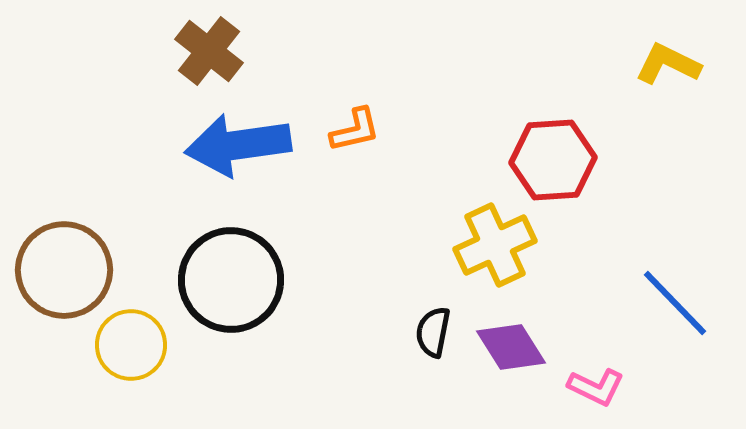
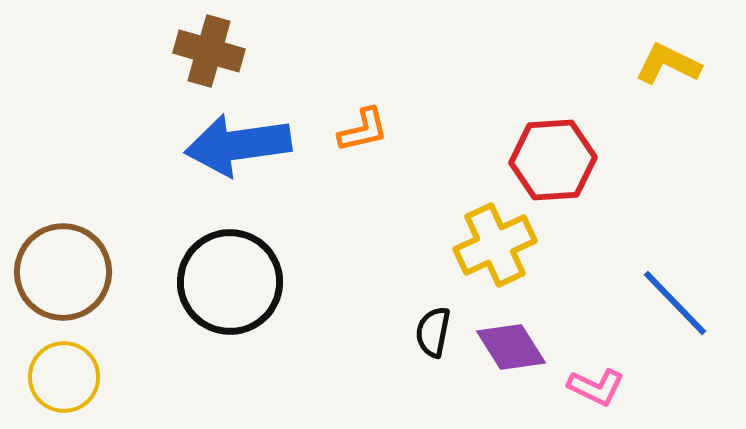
brown cross: rotated 22 degrees counterclockwise
orange L-shape: moved 8 px right
brown circle: moved 1 px left, 2 px down
black circle: moved 1 px left, 2 px down
yellow circle: moved 67 px left, 32 px down
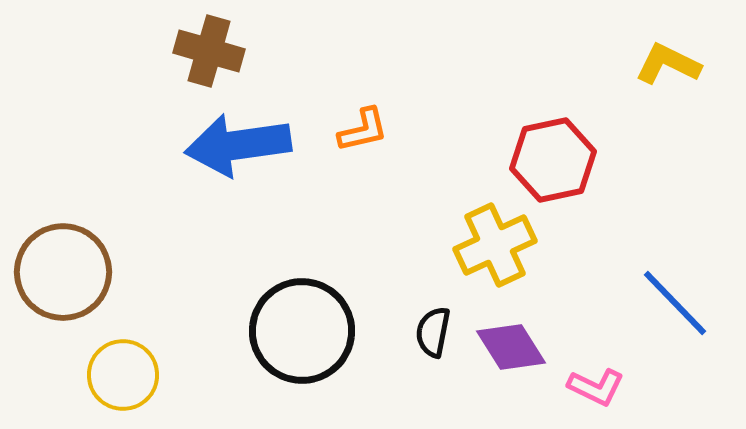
red hexagon: rotated 8 degrees counterclockwise
black circle: moved 72 px right, 49 px down
yellow circle: moved 59 px right, 2 px up
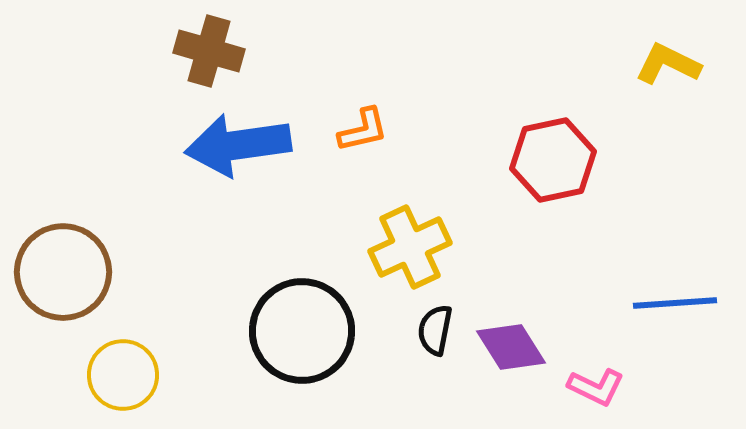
yellow cross: moved 85 px left, 2 px down
blue line: rotated 50 degrees counterclockwise
black semicircle: moved 2 px right, 2 px up
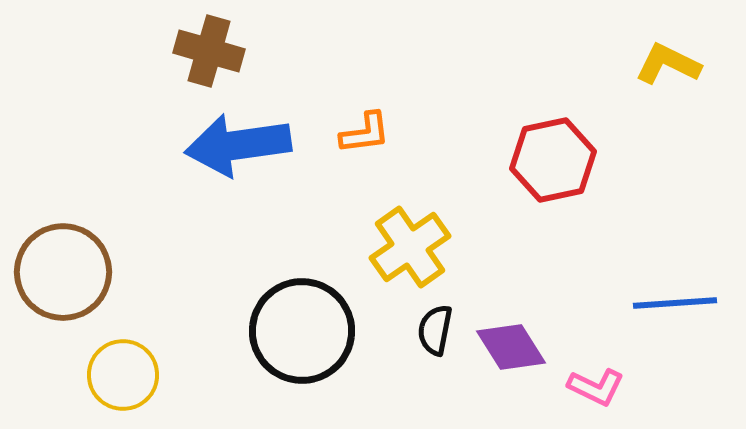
orange L-shape: moved 2 px right, 3 px down; rotated 6 degrees clockwise
yellow cross: rotated 10 degrees counterclockwise
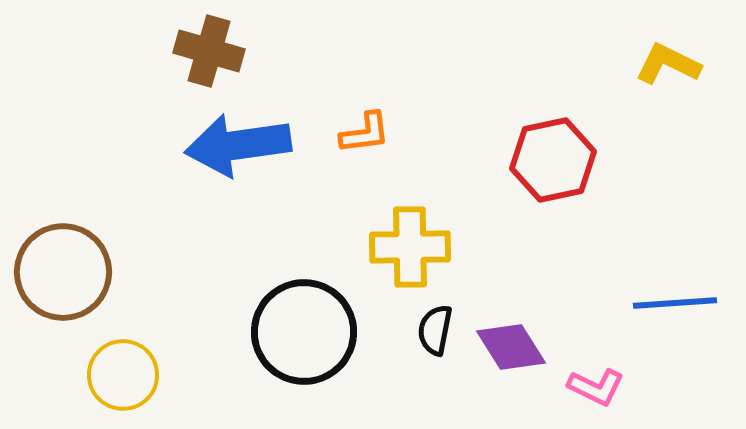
yellow cross: rotated 34 degrees clockwise
black circle: moved 2 px right, 1 px down
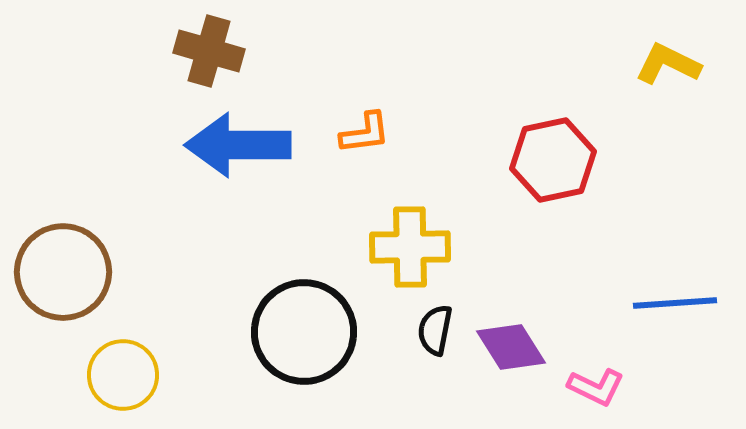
blue arrow: rotated 8 degrees clockwise
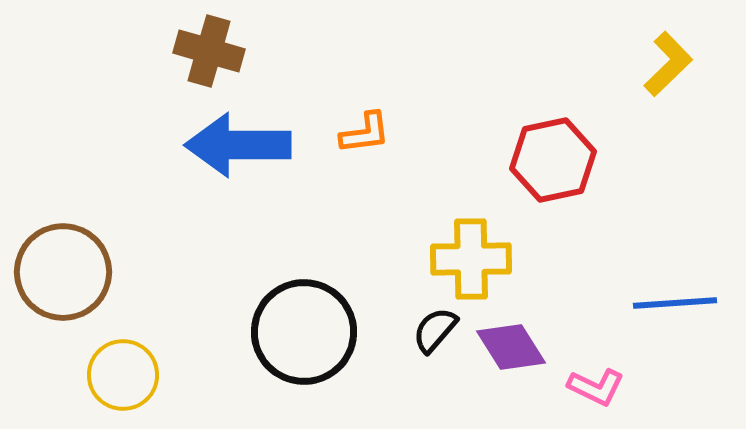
yellow L-shape: rotated 110 degrees clockwise
yellow cross: moved 61 px right, 12 px down
black semicircle: rotated 30 degrees clockwise
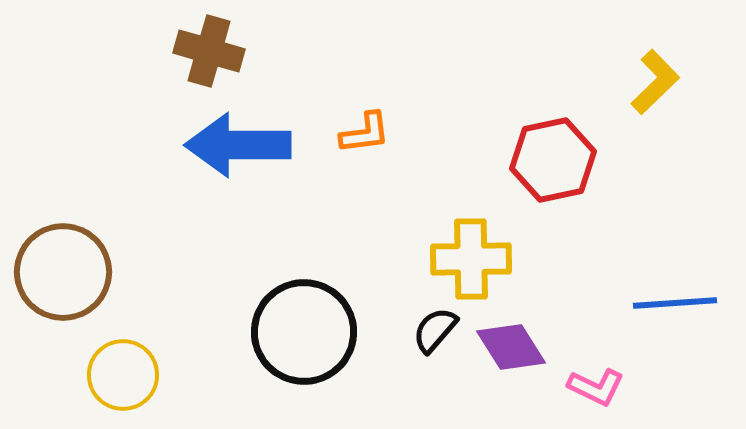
yellow L-shape: moved 13 px left, 18 px down
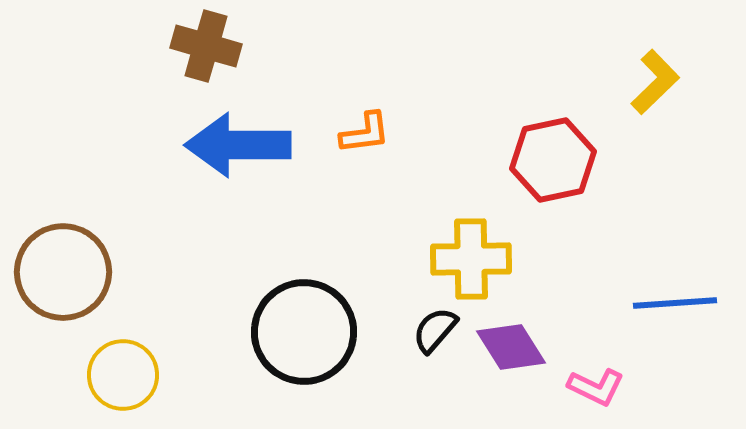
brown cross: moved 3 px left, 5 px up
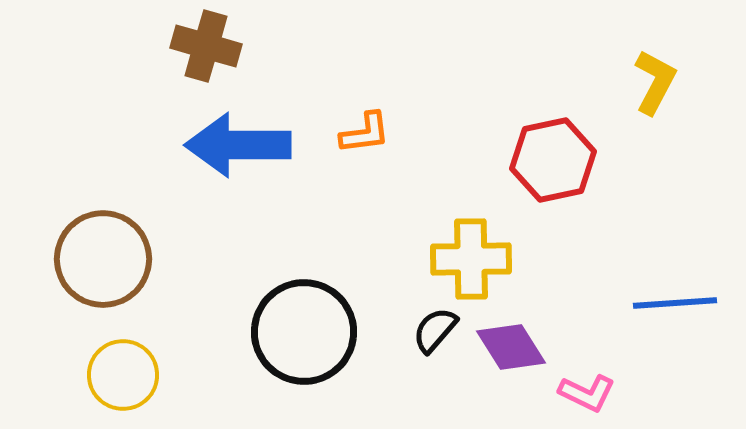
yellow L-shape: rotated 18 degrees counterclockwise
brown circle: moved 40 px right, 13 px up
pink L-shape: moved 9 px left, 6 px down
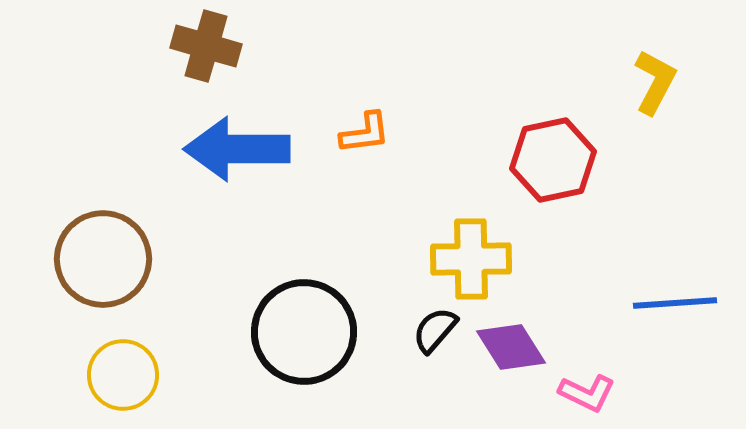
blue arrow: moved 1 px left, 4 px down
